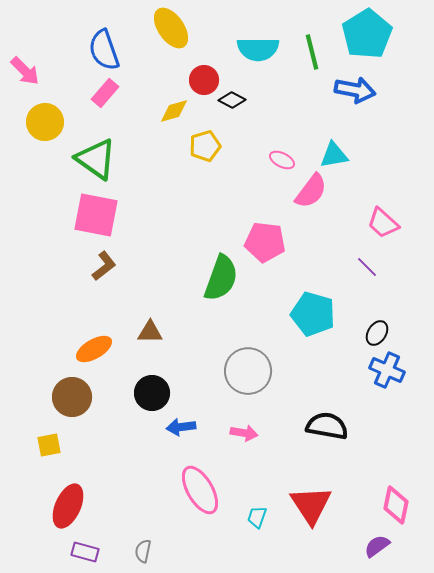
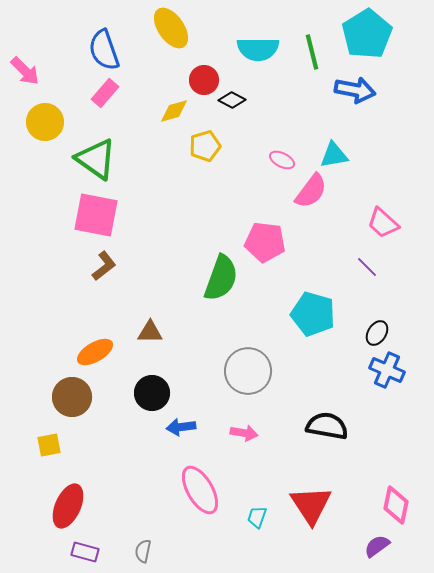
orange ellipse at (94, 349): moved 1 px right, 3 px down
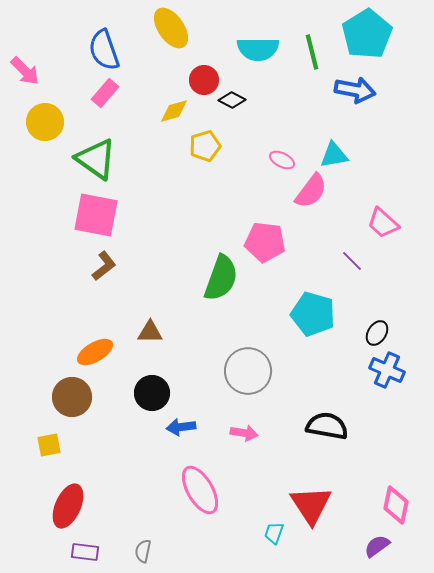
purple line at (367, 267): moved 15 px left, 6 px up
cyan trapezoid at (257, 517): moved 17 px right, 16 px down
purple rectangle at (85, 552): rotated 8 degrees counterclockwise
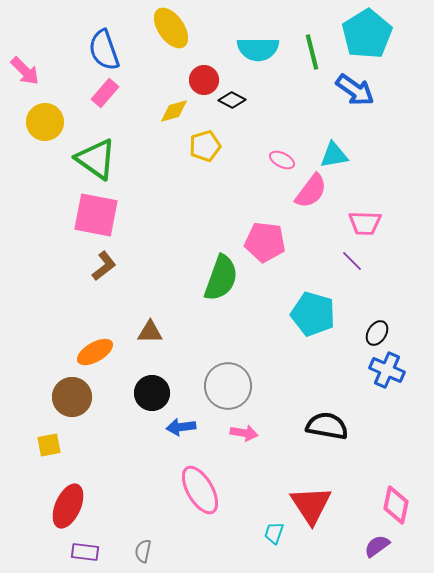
blue arrow at (355, 90): rotated 24 degrees clockwise
pink trapezoid at (383, 223): moved 18 px left; rotated 40 degrees counterclockwise
gray circle at (248, 371): moved 20 px left, 15 px down
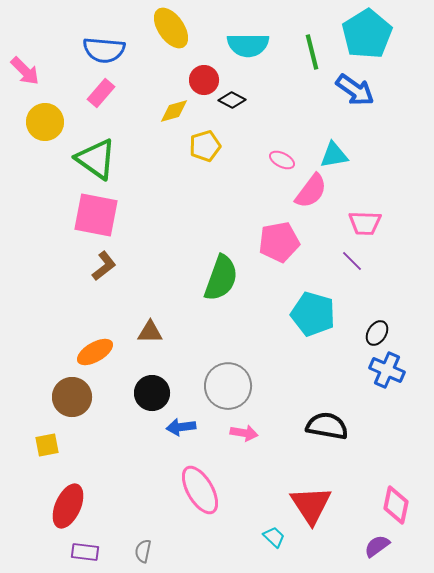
cyan semicircle at (258, 49): moved 10 px left, 4 px up
blue semicircle at (104, 50): rotated 66 degrees counterclockwise
pink rectangle at (105, 93): moved 4 px left
pink pentagon at (265, 242): moved 14 px right; rotated 18 degrees counterclockwise
yellow square at (49, 445): moved 2 px left
cyan trapezoid at (274, 533): moved 4 px down; rotated 115 degrees clockwise
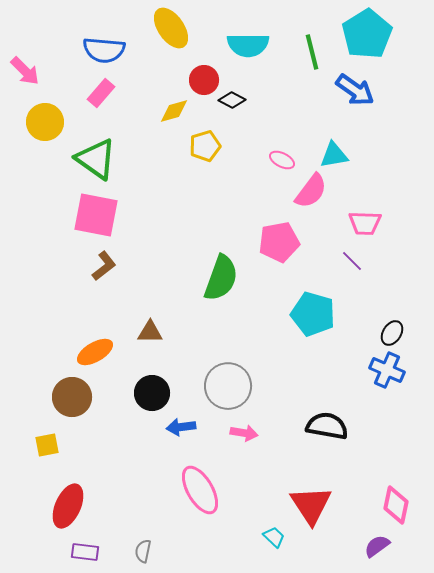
black ellipse at (377, 333): moved 15 px right
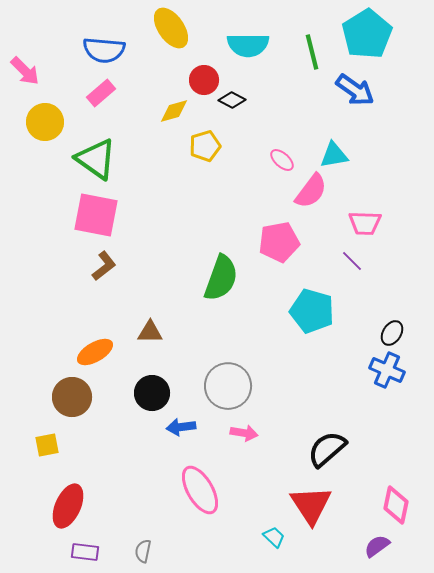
pink rectangle at (101, 93): rotated 8 degrees clockwise
pink ellipse at (282, 160): rotated 15 degrees clockwise
cyan pentagon at (313, 314): moved 1 px left, 3 px up
black semicircle at (327, 426): moved 23 px down; rotated 51 degrees counterclockwise
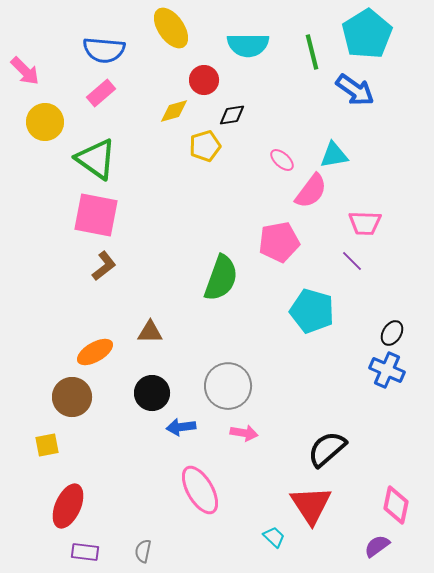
black diamond at (232, 100): moved 15 px down; rotated 36 degrees counterclockwise
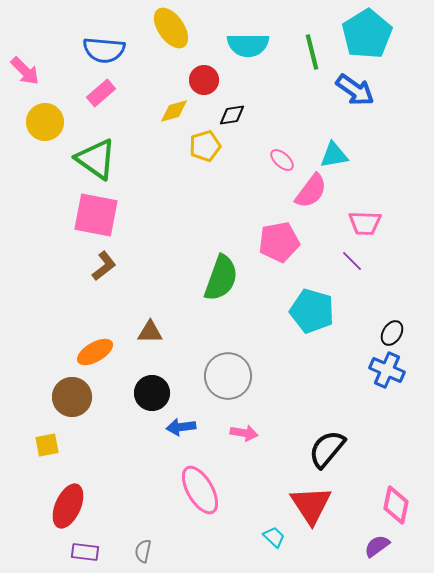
gray circle at (228, 386): moved 10 px up
black semicircle at (327, 449): rotated 9 degrees counterclockwise
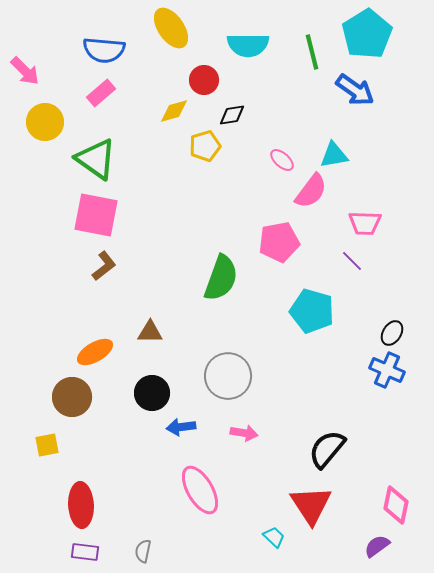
red ellipse at (68, 506): moved 13 px right, 1 px up; rotated 27 degrees counterclockwise
